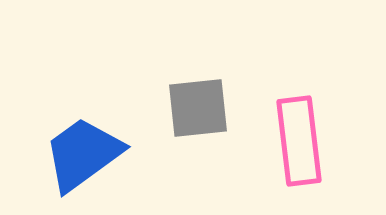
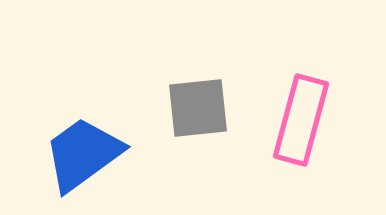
pink rectangle: moved 2 px right, 21 px up; rotated 22 degrees clockwise
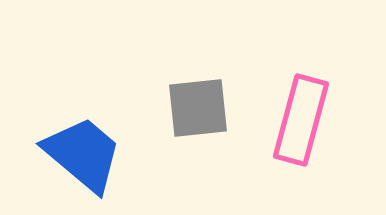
blue trapezoid: rotated 76 degrees clockwise
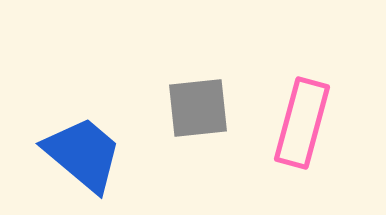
pink rectangle: moved 1 px right, 3 px down
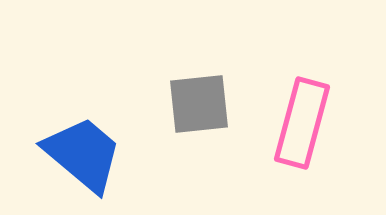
gray square: moved 1 px right, 4 px up
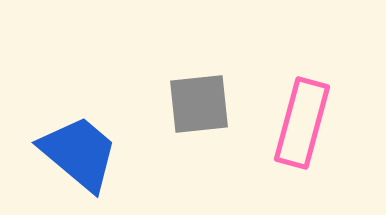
blue trapezoid: moved 4 px left, 1 px up
